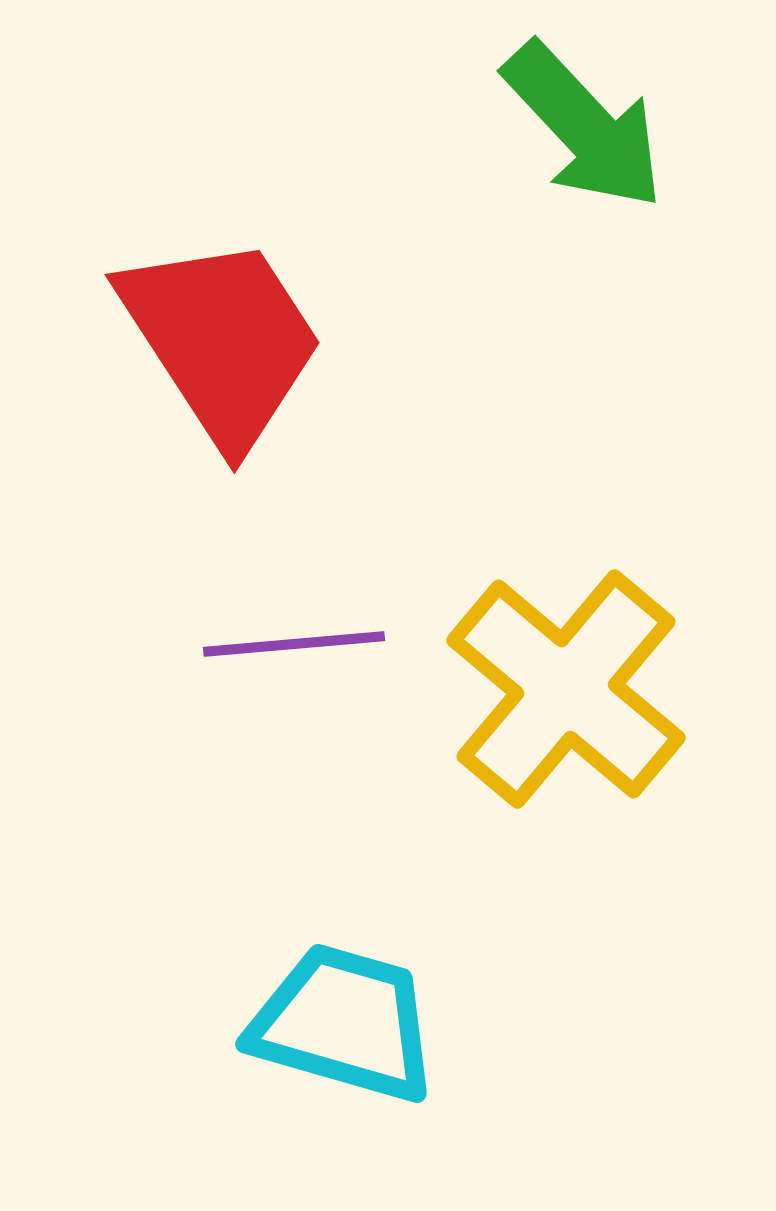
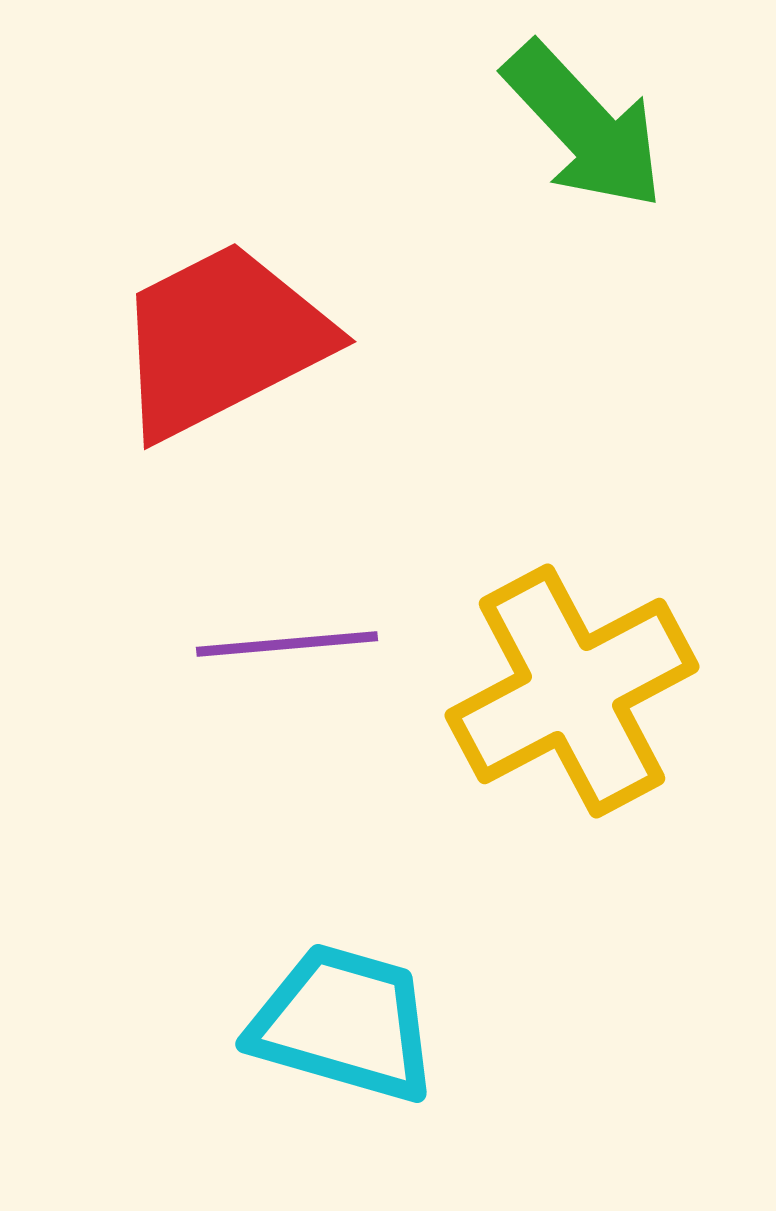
red trapezoid: rotated 84 degrees counterclockwise
purple line: moved 7 px left
yellow cross: moved 6 px right, 2 px down; rotated 22 degrees clockwise
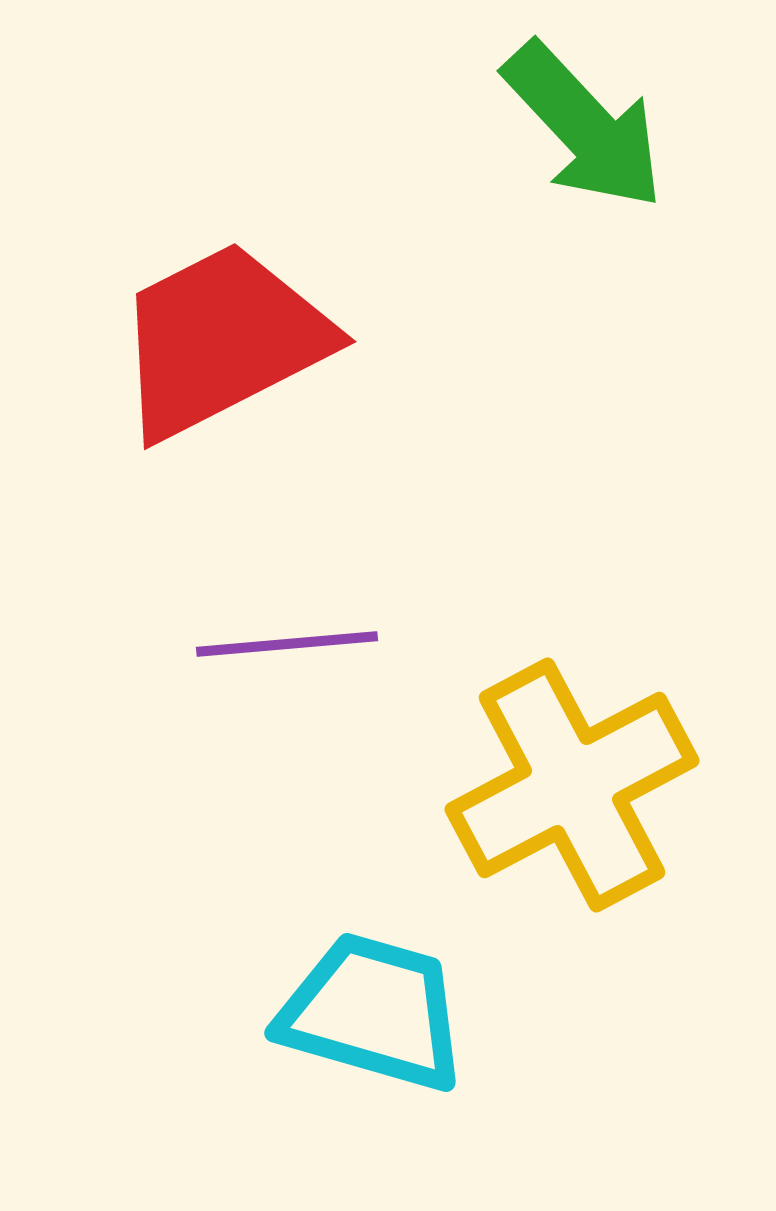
yellow cross: moved 94 px down
cyan trapezoid: moved 29 px right, 11 px up
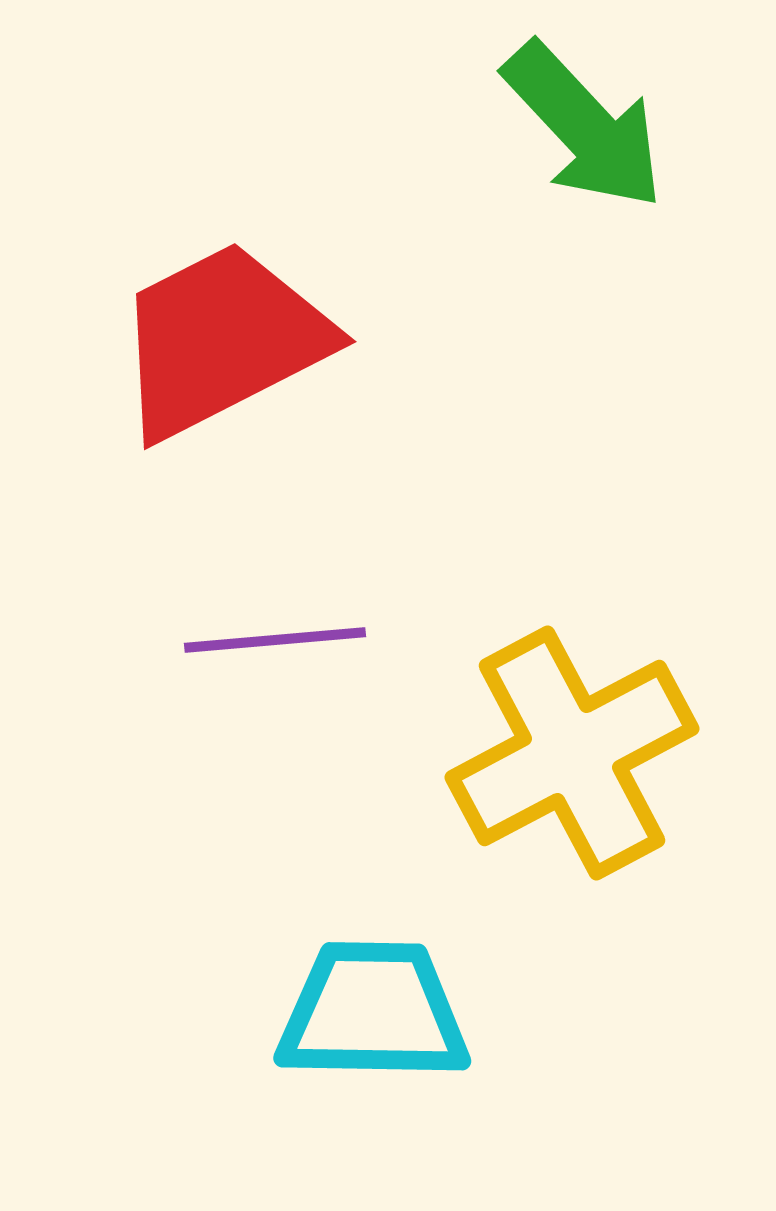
purple line: moved 12 px left, 4 px up
yellow cross: moved 32 px up
cyan trapezoid: rotated 15 degrees counterclockwise
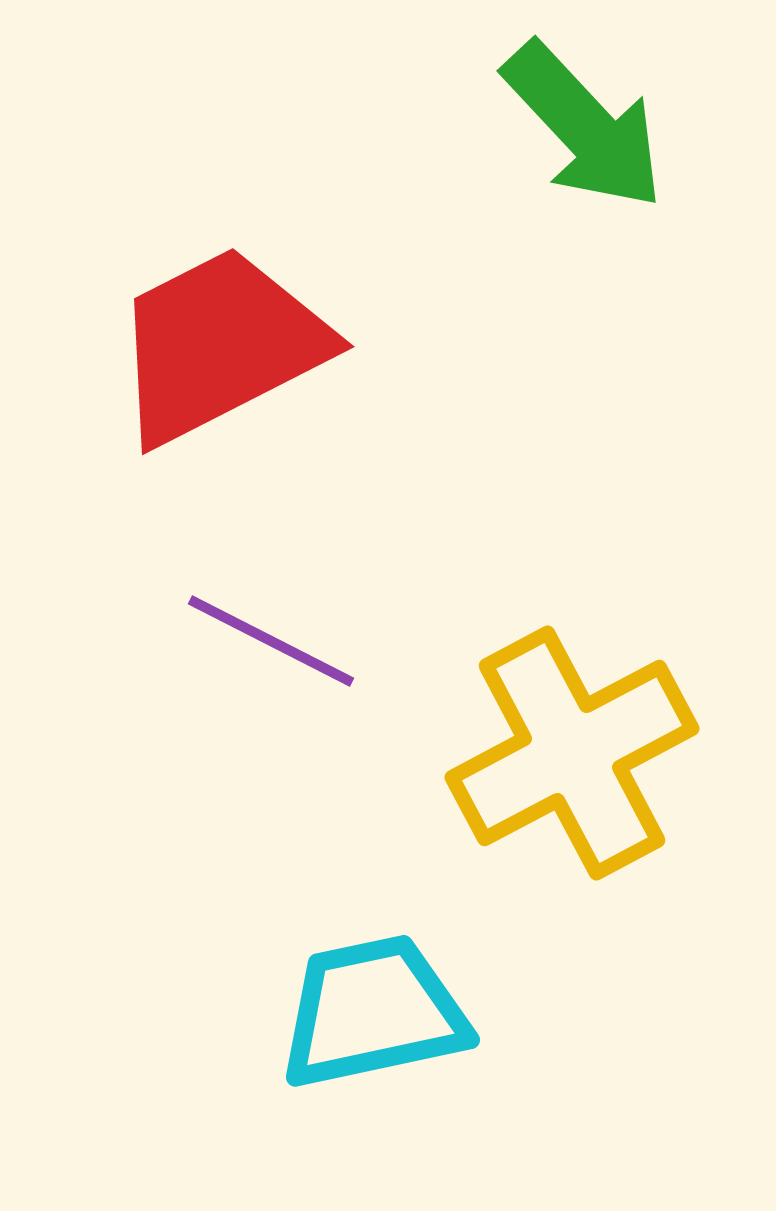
red trapezoid: moved 2 px left, 5 px down
purple line: moved 4 px left, 1 px down; rotated 32 degrees clockwise
cyan trapezoid: rotated 13 degrees counterclockwise
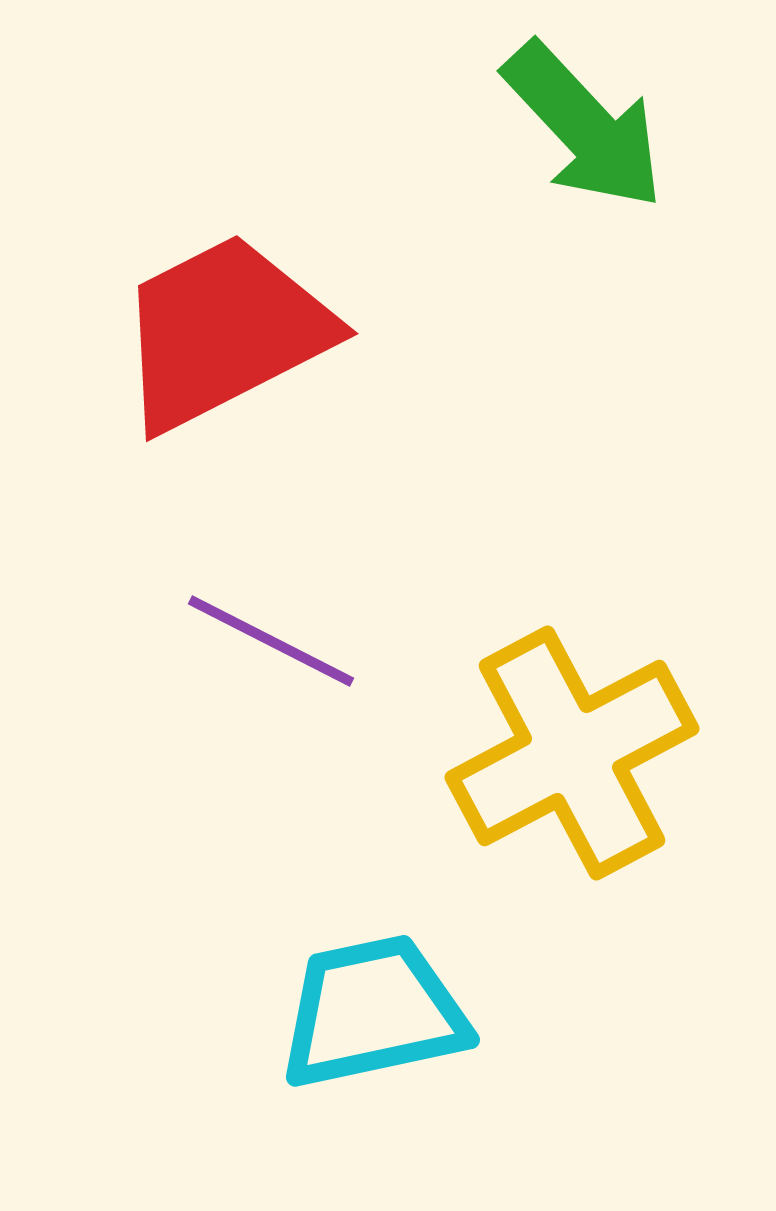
red trapezoid: moved 4 px right, 13 px up
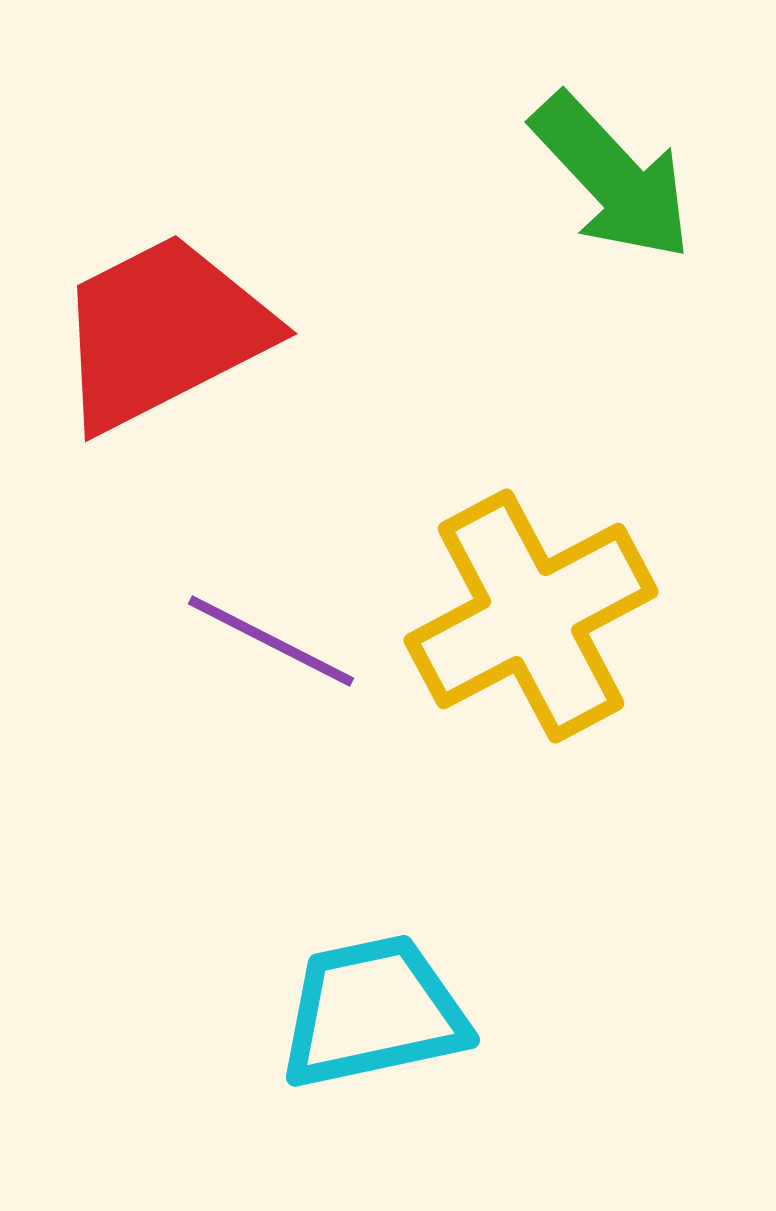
green arrow: moved 28 px right, 51 px down
red trapezoid: moved 61 px left
yellow cross: moved 41 px left, 137 px up
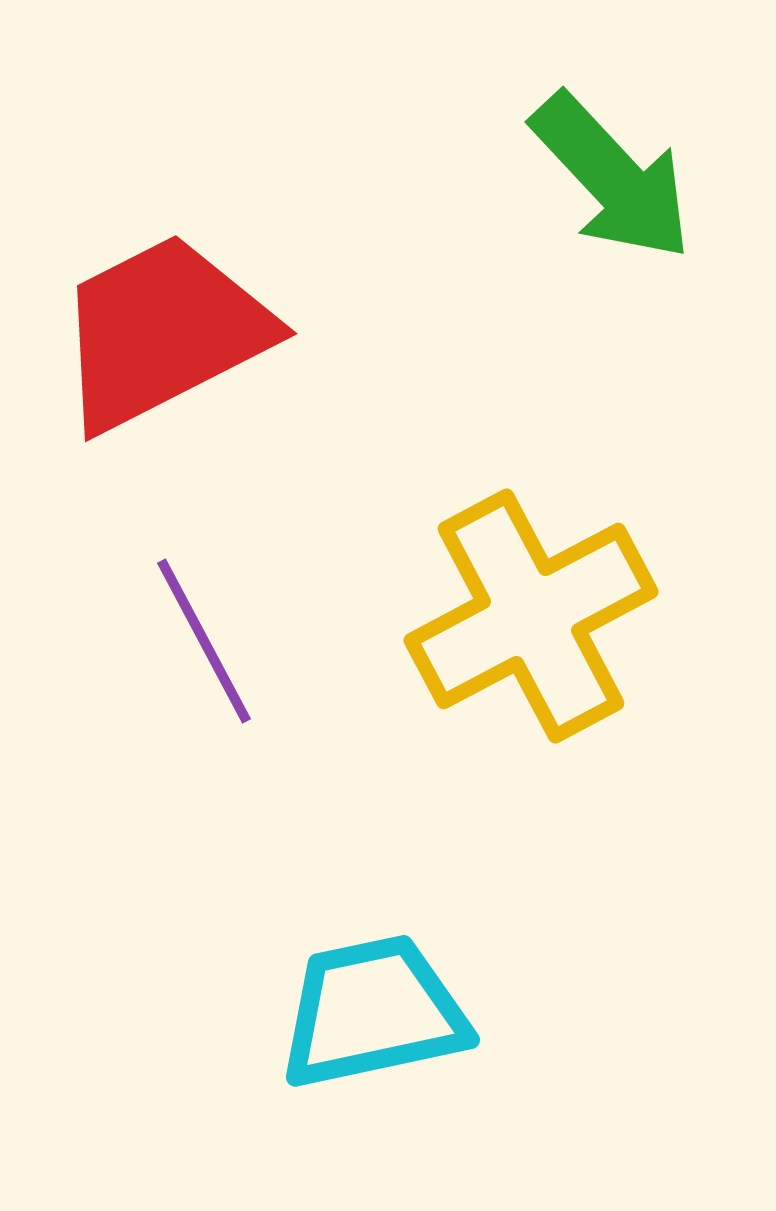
purple line: moved 67 px left; rotated 35 degrees clockwise
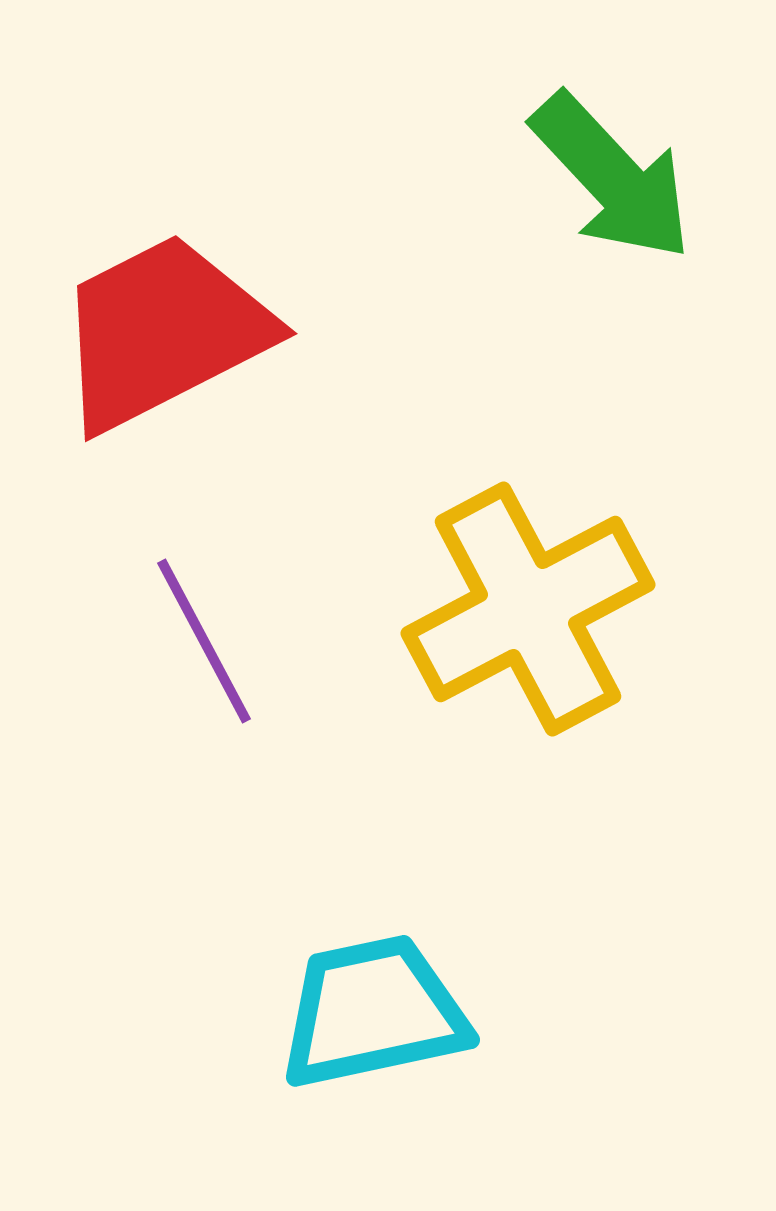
yellow cross: moved 3 px left, 7 px up
